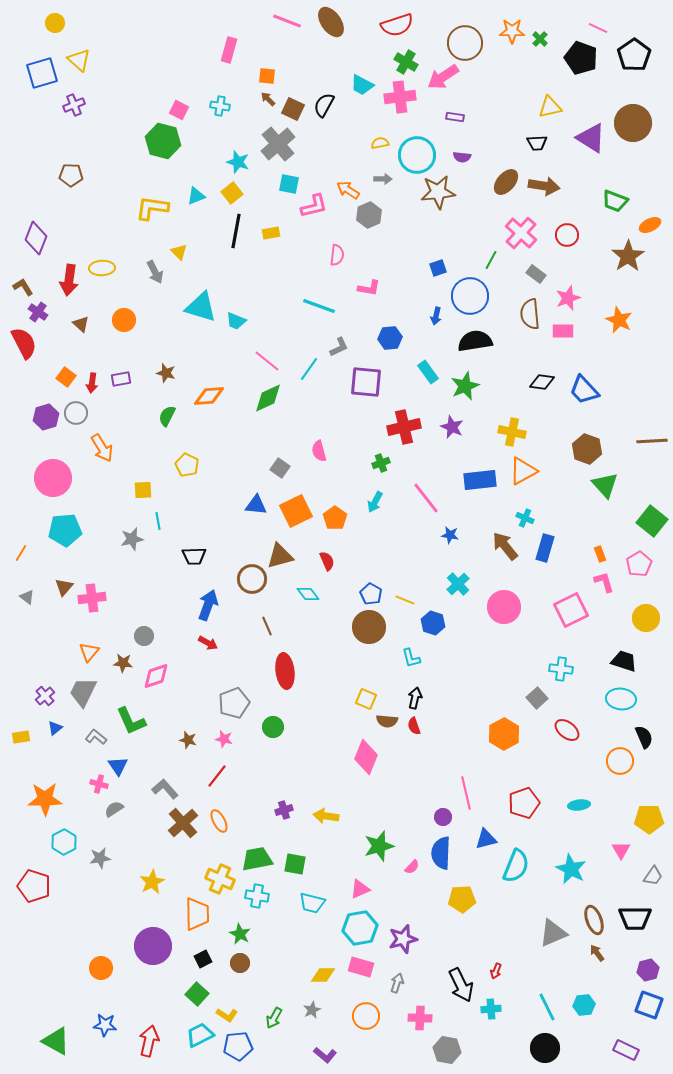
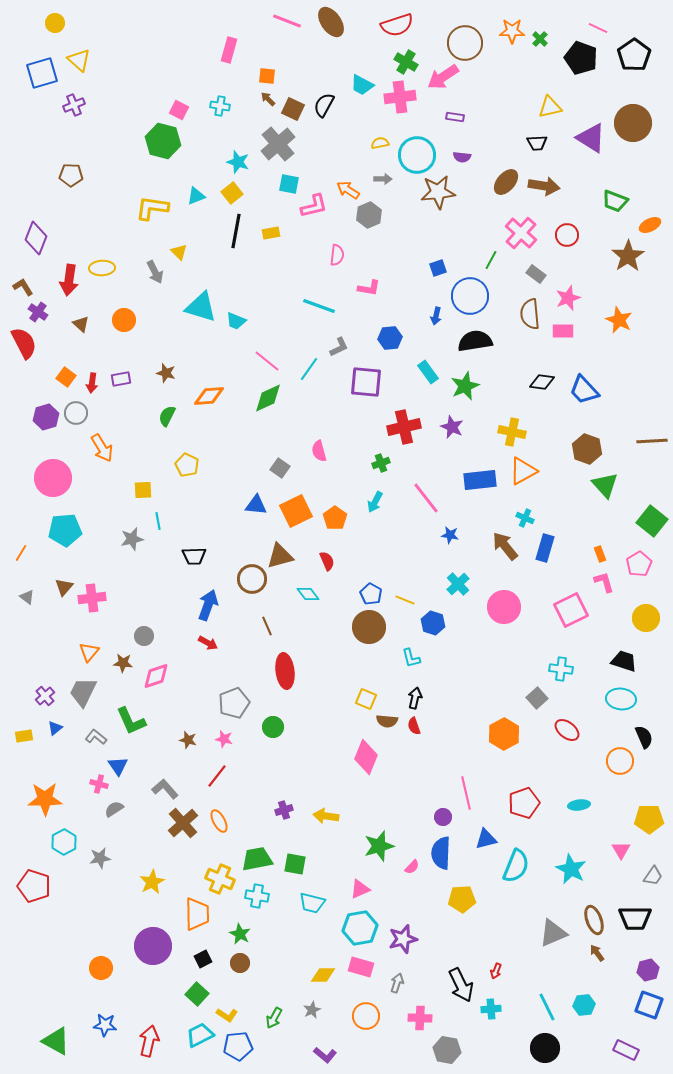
yellow rectangle at (21, 737): moved 3 px right, 1 px up
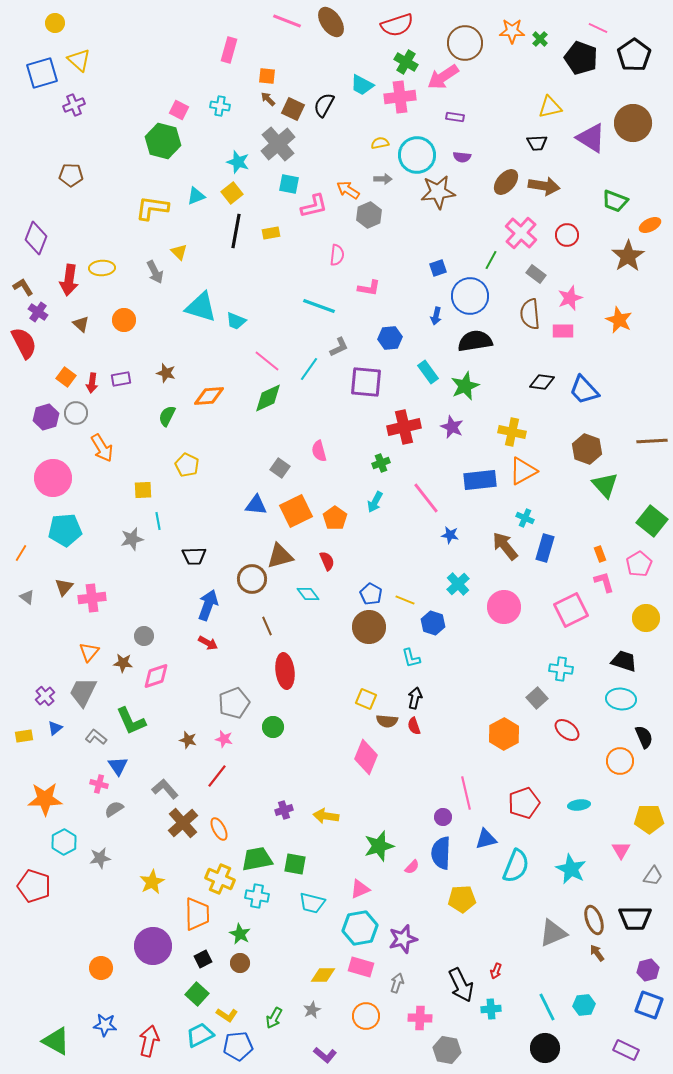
pink star at (568, 298): moved 2 px right
orange ellipse at (219, 821): moved 8 px down
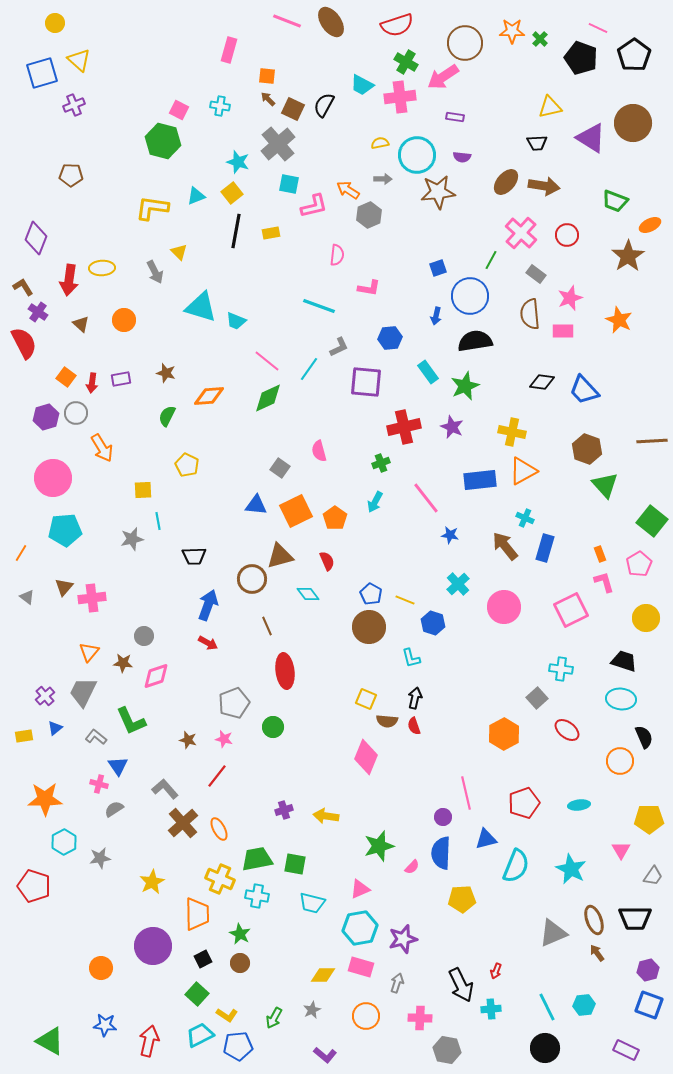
green triangle at (56, 1041): moved 6 px left
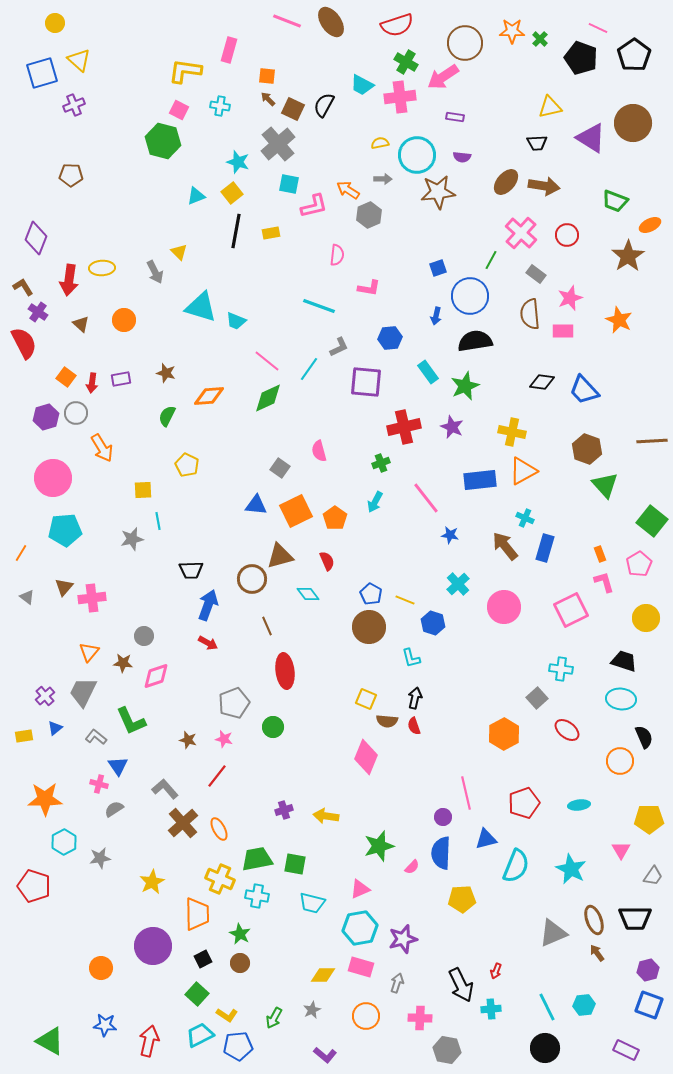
yellow L-shape at (152, 208): moved 33 px right, 137 px up
black trapezoid at (194, 556): moved 3 px left, 14 px down
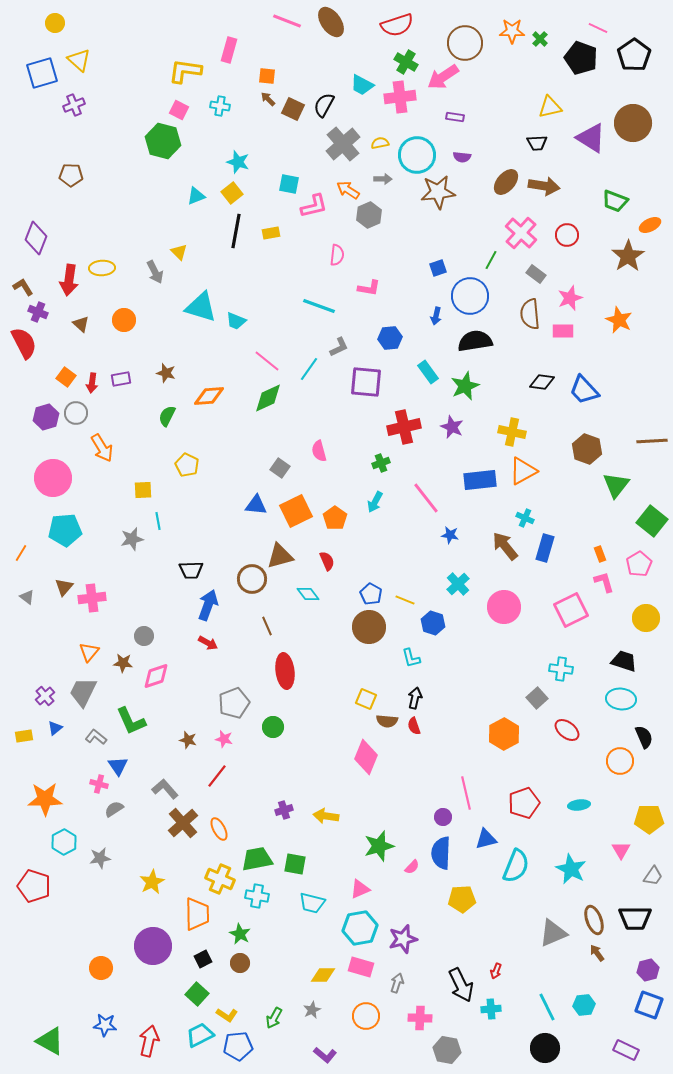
gray cross at (278, 144): moved 65 px right
purple cross at (38, 312): rotated 12 degrees counterclockwise
green triangle at (605, 485): moved 11 px right; rotated 20 degrees clockwise
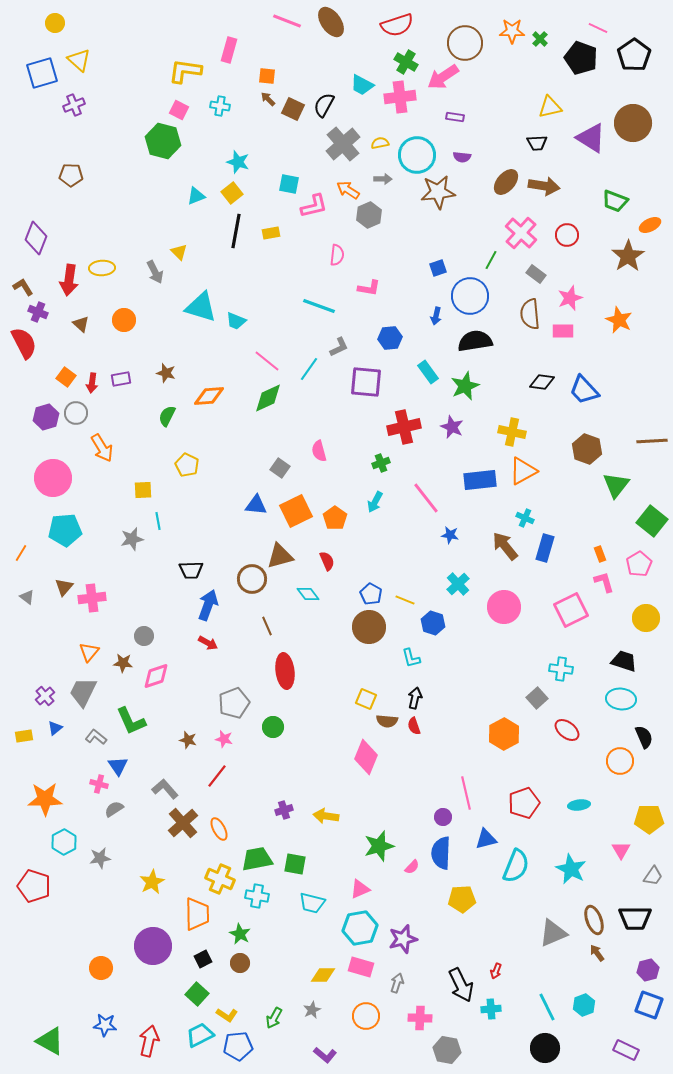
cyan hexagon at (584, 1005): rotated 15 degrees counterclockwise
